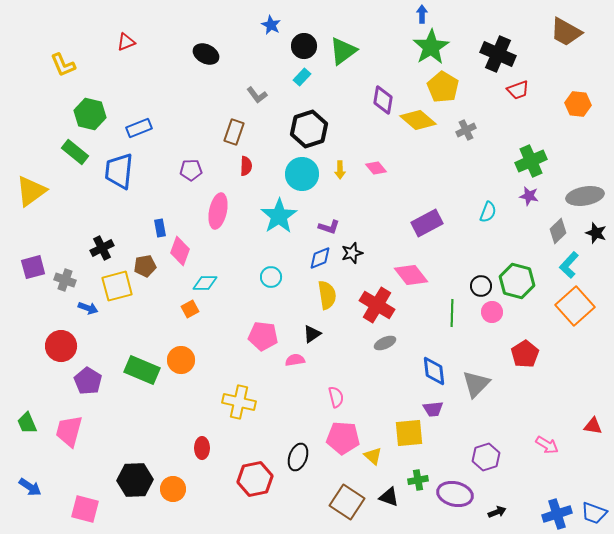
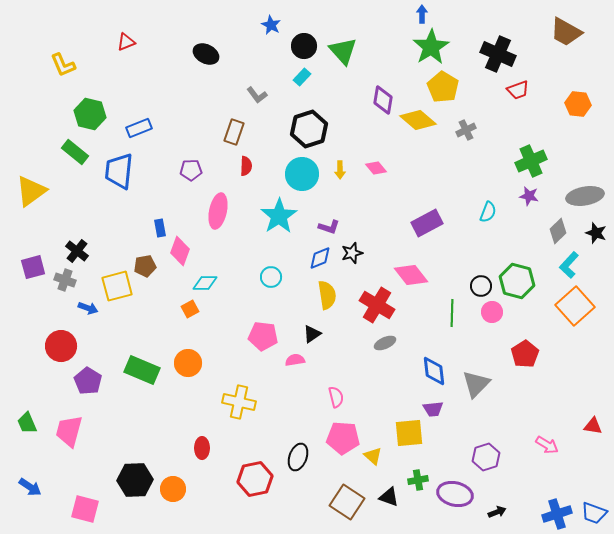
green triangle at (343, 51): rotated 36 degrees counterclockwise
black cross at (102, 248): moved 25 px left, 3 px down; rotated 25 degrees counterclockwise
orange circle at (181, 360): moved 7 px right, 3 px down
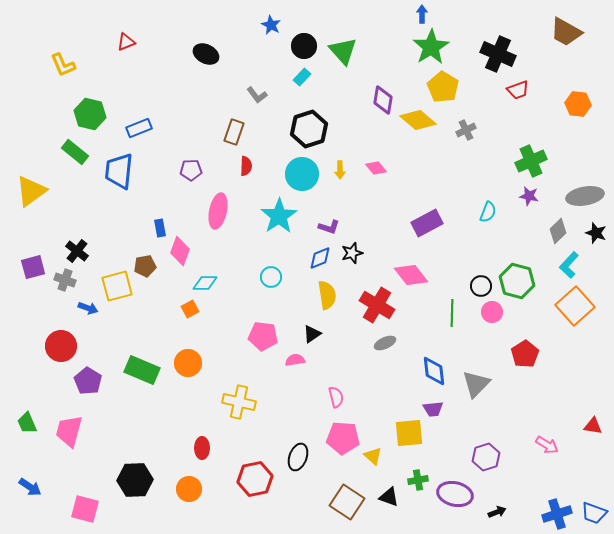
orange circle at (173, 489): moved 16 px right
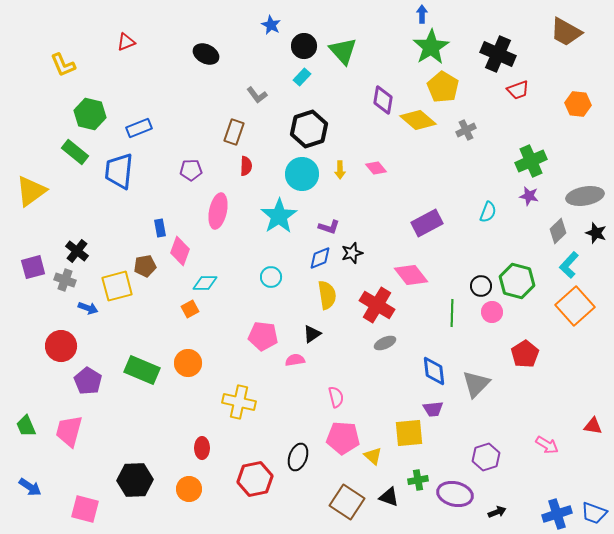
green trapezoid at (27, 423): moved 1 px left, 3 px down
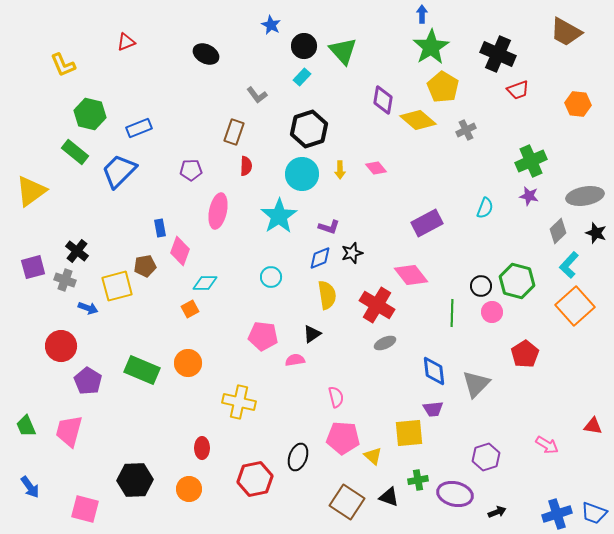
blue trapezoid at (119, 171): rotated 39 degrees clockwise
cyan semicircle at (488, 212): moved 3 px left, 4 px up
blue arrow at (30, 487): rotated 20 degrees clockwise
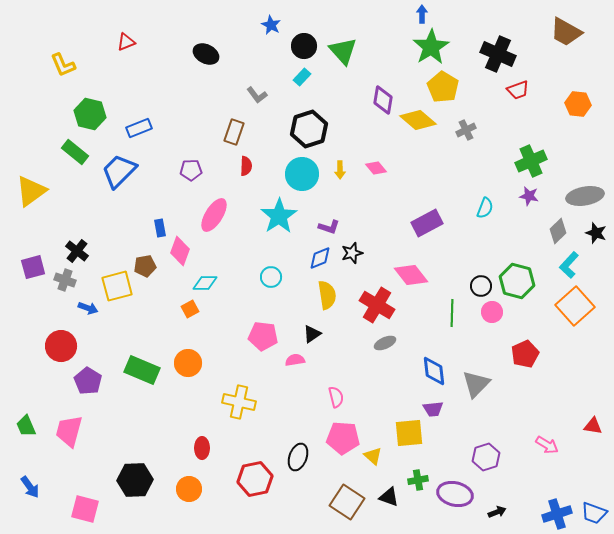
pink ellipse at (218, 211): moved 4 px left, 4 px down; rotated 20 degrees clockwise
red pentagon at (525, 354): rotated 8 degrees clockwise
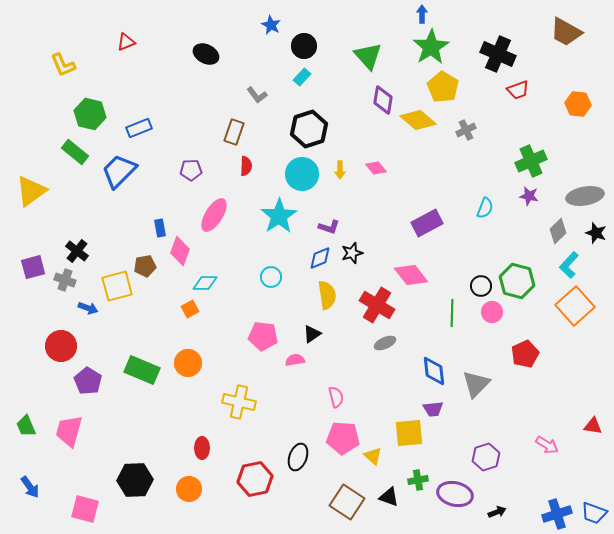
green triangle at (343, 51): moved 25 px right, 5 px down
